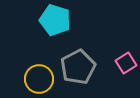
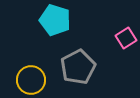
pink square: moved 25 px up
yellow circle: moved 8 px left, 1 px down
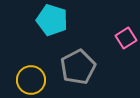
cyan pentagon: moved 3 px left
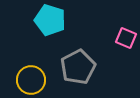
cyan pentagon: moved 2 px left
pink square: rotated 35 degrees counterclockwise
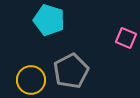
cyan pentagon: moved 1 px left
gray pentagon: moved 7 px left, 4 px down
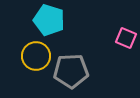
gray pentagon: rotated 24 degrees clockwise
yellow circle: moved 5 px right, 24 px up
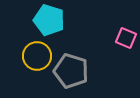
yellow circle: moved 1 px right
gray pentagon: rotated 20 degrees clockwise
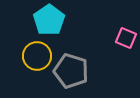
cyan pentagon: rotated 20 degrees clockwise
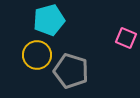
cyan pentagon: rotated 20 degrees clockwise
yellow circle: moved 1 px up
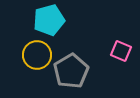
pink square: moved 5 px left, 13 px down
gray pentagon: rotated 24 degrees clockwise
